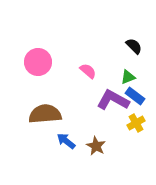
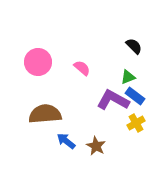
pink semicircle: moved 6 px left, 3 px up
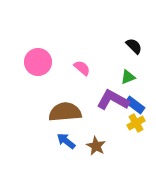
blue rectangle: moved 9 px down
brown semicircle: moved 20 px right, 2 px up
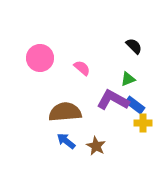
pink circle: moved 2 px right, 4 px up
green triangle: moved 2 px down
yellow cross: moved 7 px right; rotated 30 degrees clockwise
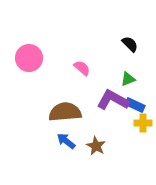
black semicircle: moved 4 px left, 2 px up
pink circle: moved 11 px left
blue rectangle: rotated 12 degrees counterclockwise
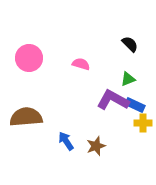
pink semicircle: moved 1 px left, 4 px up; rotated 24 degrees counterclockwise
brown semicircle: moved 39 px left, 5 px down
blue arrow: rotated 18 degrees clockwise
brown star: rotated 24 degrees clockwise
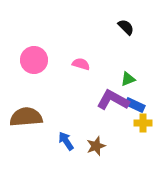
black semicircle: moved 4 px left, 17 px up
pink circle: moved 5 px right, 2 px down
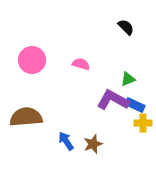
pink circle: moved 2 px left
brown star: moved 3 px left, 2 px up
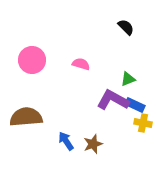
yellow cross: rotated 12 degrees clockwise
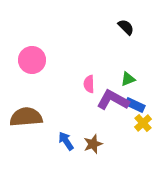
pink semicircle: moved 8 px right, 20 px down; rotated 108 degrees counterclockwise
yellow cross: rotated 36 degrees clockwise
